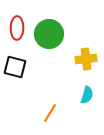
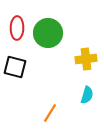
green circle: moved 1 px left, 1 px up
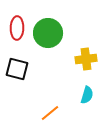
black square: moved 2 px right, 2 px down
orange line: rotated 18 degrees clockwise
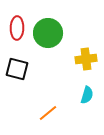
orange line: moved 2 px left
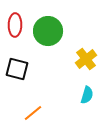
red ellipse: moved 2 px left, 3 px up
green circle: moved 2 px up
yellow cross: rotated 30 degrees counterclockwise
orange line: moved 15 px left
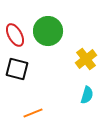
red ellipse: moved 10 px down; rotated 30 degrees counterclockwise
orange line: rotated 18 degrees clockwise
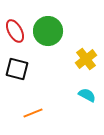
red ellipse: moved 4 px up
cyan semicircle: rotated 78 degrees counterclockwise
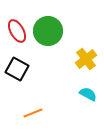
red ellipse: moved 2 px right
black square: rotated 15 degrees clockwise
cyan semicircle: moved 1 px right, 1 px up
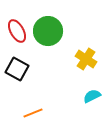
yellow cross: rotated 20 degrees counterclockwise
cyan semicircle: moved 4 px right, 2 px down; rotated 54 degrees counterclockwise
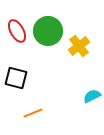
yellow cross: moved 7 px left, 13 px up; rotated 20 degrees clockwise
black square: moved 1 px left, 9 px down; rotated 15 degrees counterclockwise
